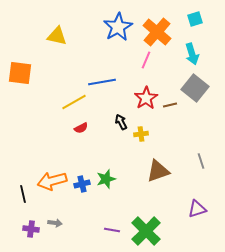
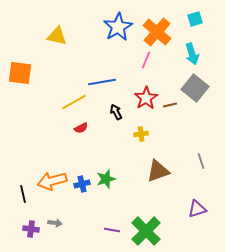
black arrow: moved 5 px left, 10 px up
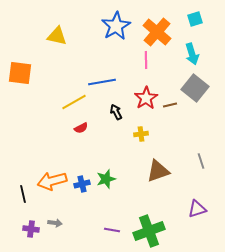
blue star: moved 2 px left, 1 px up
pink line: rotated 24 degrees counterclockwise
green cross: moved 3 px right; rotated 24 degrees clockwise
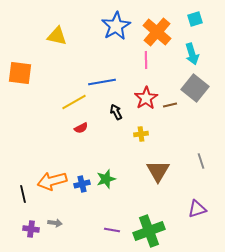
brown triangle: rotated 40 degrees counterclockwise
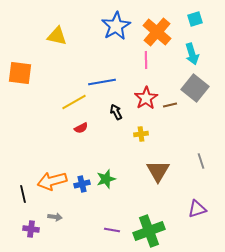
gray arrow: moved 6 px up
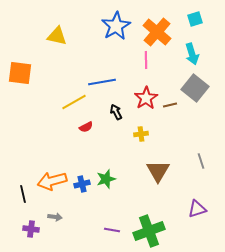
red semicircle: moved 5 px right, 1 px up
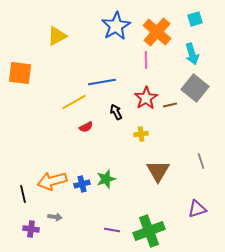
yellow triangle: rotated 40 degrees counterclockwise
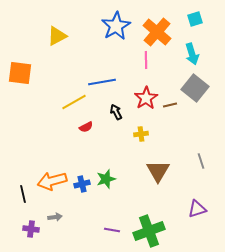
gray arrow: rotated 16 degrees counterclockwise
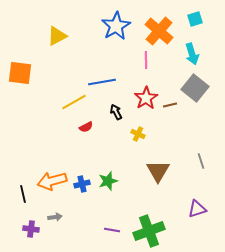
orange cross: moved 2 px right, 1 px up
yellow cross: moved 3 px left; rotated 32 degrees clockwise
green star: moved 2 px right, 2 px down
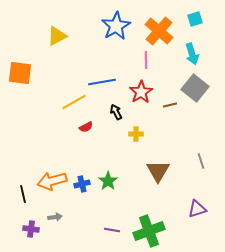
red star: moved 5 px left, 6 px up
yellow cross: moved 2 px left; rotated 24 degrees counterclockwise
green star: rotated 18 degrees counterclockwise
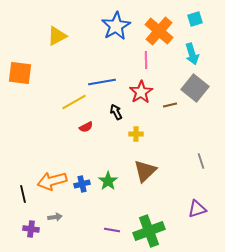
brown triangle: moved 13 px left; rotated 15 degrees clockwise
